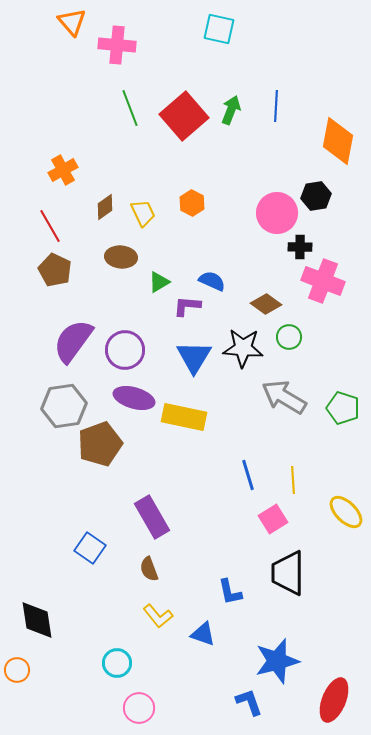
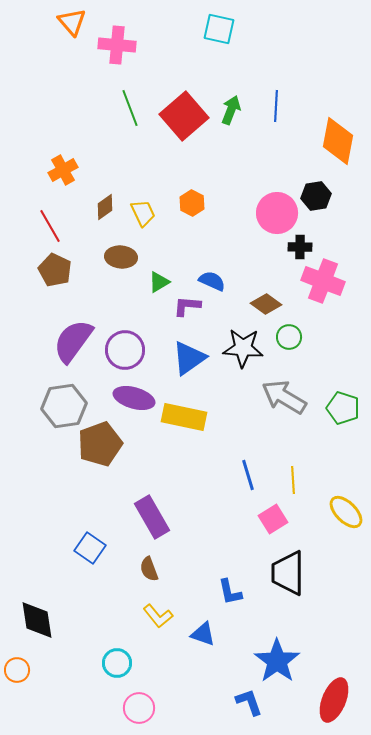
blue triangle at (194, 357): moved 5 px left, 1 px down; rotated 24 degrees clockwise
blue star at (277, 661): rotated 21 degrees counterclockwise
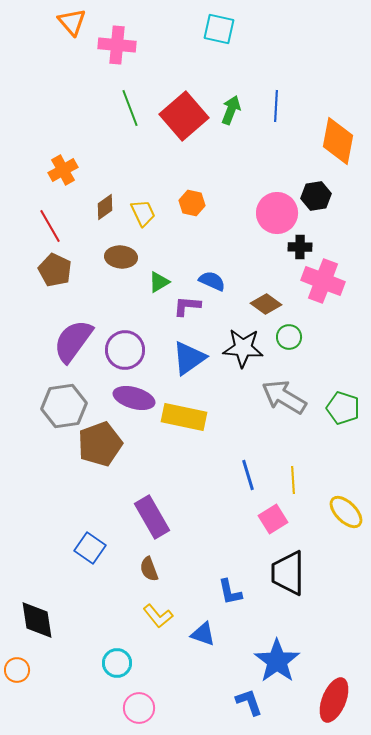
orange hexagon at (192, 203): rotated 15 degrees counterclockwise
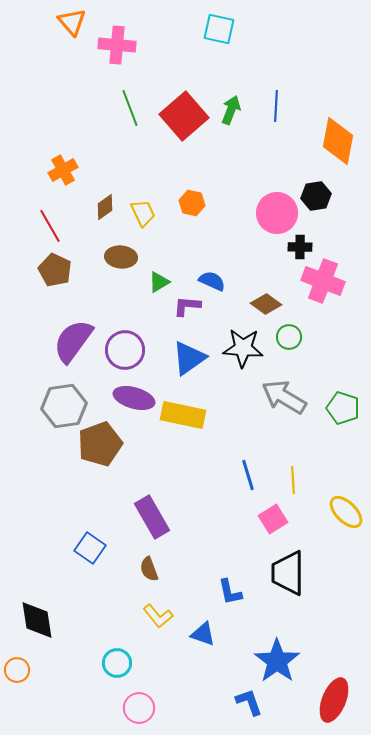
yellow rectangle at (184, 417): moved 1 px left, 2 px up
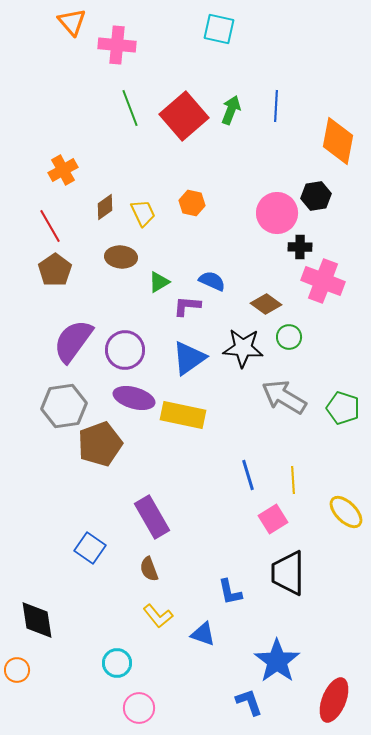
brown pentagon at (55, 270): rotated 12 degrees clockwise
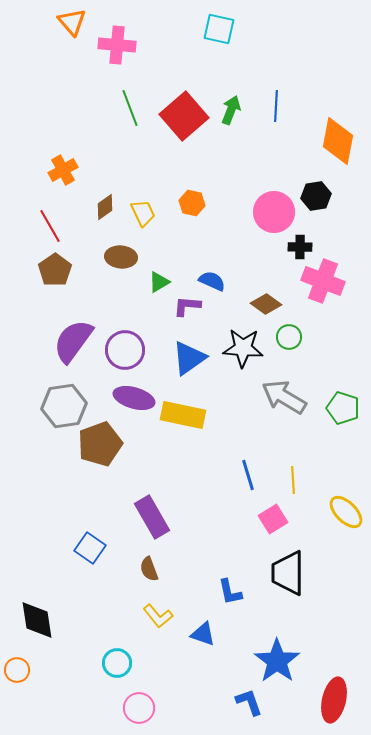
pink circle at (277, 213): moved 3 px left, 1 px up
red ellipse at (334, 700): rotated 9 degrees counterclockwise
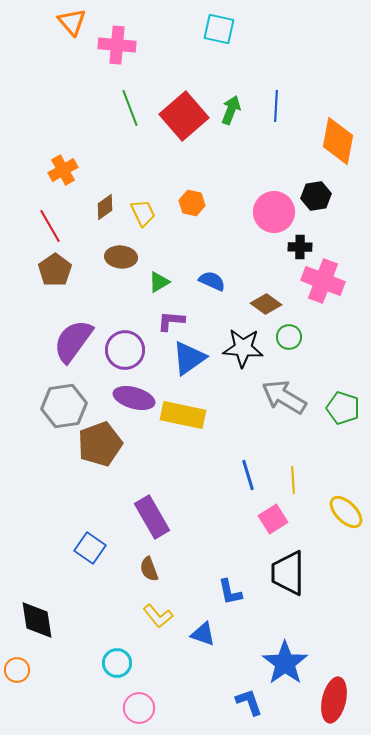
purple L-shape at (187, 306): moved 16 px left, 15 px down
blue star at (277, 661): moved 8 px right, 2 px down
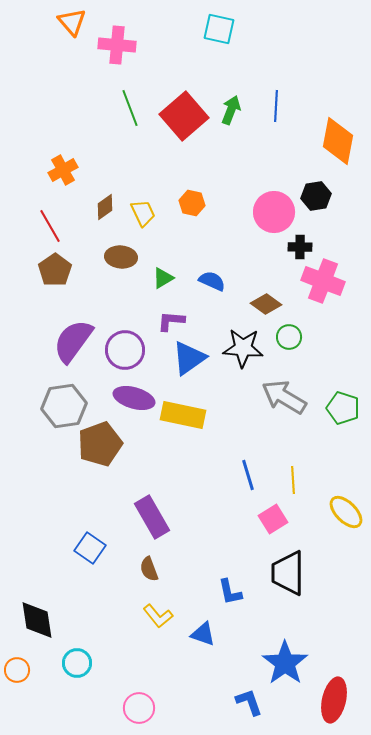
green triangle at (159, 282): moved 4 px right, 4 px up
cyan circle at (117, 663): moved 40 px left
